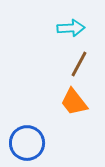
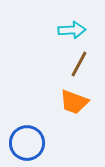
cyan arrow: moved 1 px right, 2 px down
orange trapezoid: rotated 32 degrees counterclockwise
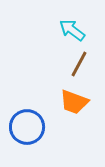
cyan arrow: rotated 140 degrees counterclockwise
blue circle: moved 16 px up
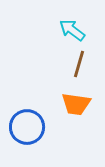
brown line: rotated 12 degrees counterclockwise
orange trapezoid: moved 2 px right, 2 px down; rotated 12 degrees counterclockwise
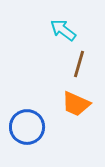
cyan arrow: moved 9 px left
orange trapezoid: rotated 16 degrees clockwise
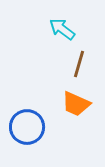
cyan arrow: moved 1 px left, 1 px up
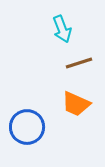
cyan arrow: rotated 148 degrees counterclockwise
brown line: moved 1 px up; rotated 56 degrees clockwise
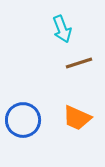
orange trapezoid: moved 1 px right, 14 px down
blue circle: moved 4 px left, 7 px up
